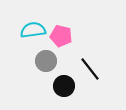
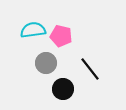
gray circle: moved 2 px down
black circle: moved 1 px left, 3 px down
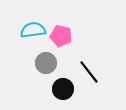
black line: moved 1 px left, 3 px down
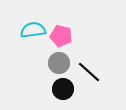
gray circle: moved 13 px right
black line: rotated 10 degrees counterclockwise
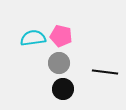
cyan semicircle: moved 8 px down
black line: moved 16 px right; rotated 35 degrees counterclockwise
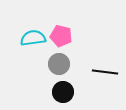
gray circle: moved 1 px down
black circle: moved 3 px down
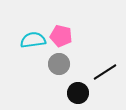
cyan semicircle: moved 2 px down
black line: rotated 40 degrees counterclockwise
black circle: moved 15 px right, 1 px down
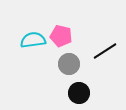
gray circle: moved 10 px right
black line: moved 21 px up
black circle: moved 1 px right
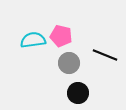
black line: moved 4 px down; rotated 55 degrees clockwise
gray circle: moved 1 px up
black circle: moved 1 px left
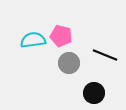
black circle: moved 16 px right
